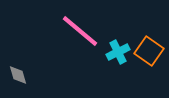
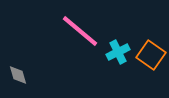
orange square: moved 2 px right, 4 px down
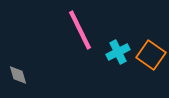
pink line: moved 1 px up; rotated 24 degrees clockwise
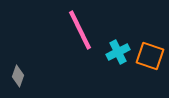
orange square: moved 1 px left, 1 px down; rotated 16 degrees counterclockwise
gray diamond: moved 1 px down; rotated 35 degrees clockwise
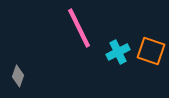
pink line: moved 1 px left, 2 px up
orange square: moved 1 px right, 5 px up
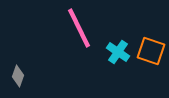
cyan cross: rotated 30 degrees counterclockwise
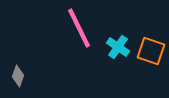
cyan cross: moved 5 px up
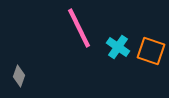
gray diamond: moved 1 px right
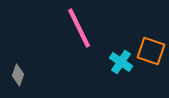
cyan cross: moved 3 px right, 15 px down
gray diamond: moved 1 px left, 1 px up
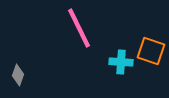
cyan cross: rotated 30 degrees counterclockwise
